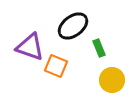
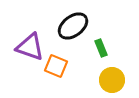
green rectangle: moved 2 px right
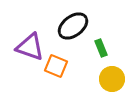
yellow circle: moved 1 px up
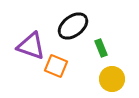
purple triangle: moved 1 px right, 1 px up
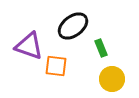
purple triangle: moved 2 px left
orange square: rotated 15 degrees counterclockwise
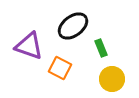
orange square: moved 4 px right, 2 px down; rotated 20 degrees clockwise
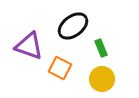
yellow circle: moved 10 px left
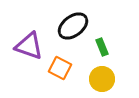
green rectangle: moved 1 px right, 1 px up
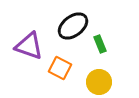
green rectangle: moved 2 px left, 3 px up
yellow circle: moved 3 px left, 3 px down
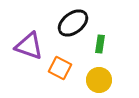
black ellipse: moved 3 px up
green rectangle: rotated 30 degrees clockwise
yellow circle: moved 2 px up
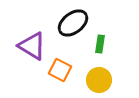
purple triangle: moved 3 px right; rotated 12 degrees clockwise
orange square: moved 2 px down
